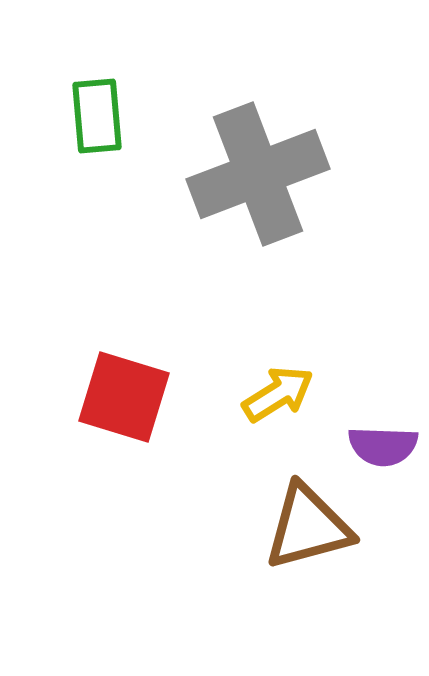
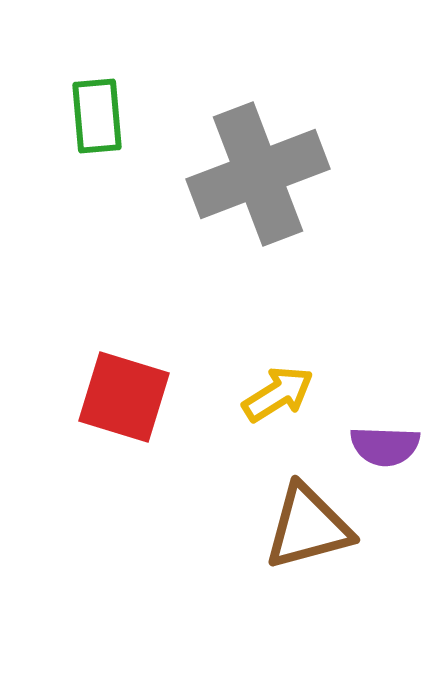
purple semicircle: moved 2 px right
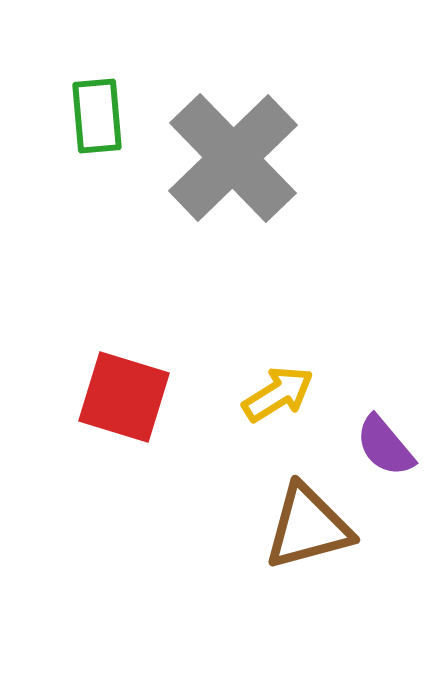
gray cross: moved 25 px left, 16 px up; rotated 23 degrees counterclockwise
purple semicircle: rotated 48 degrees clockwise
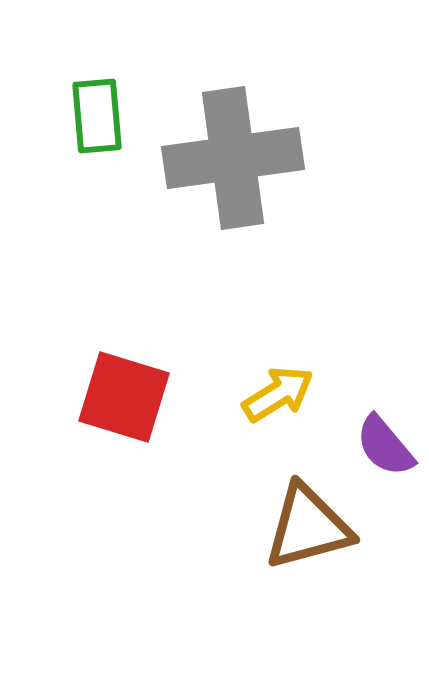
gray cross: rotated 36 degrees clockwise
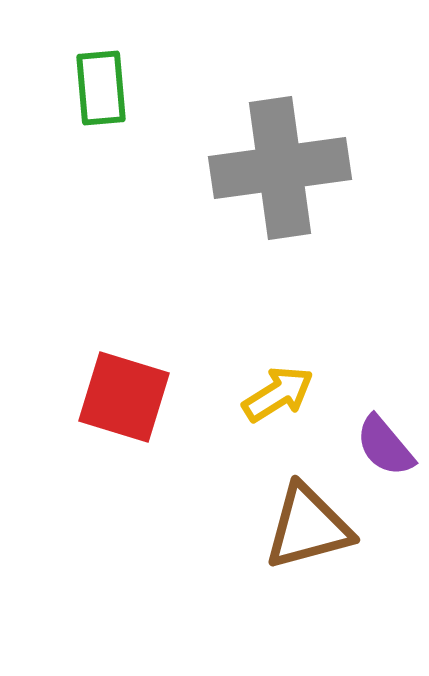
green rectangle: moved 4 px right, 28 px up
gray cross: moved 47 px right, 10 px down
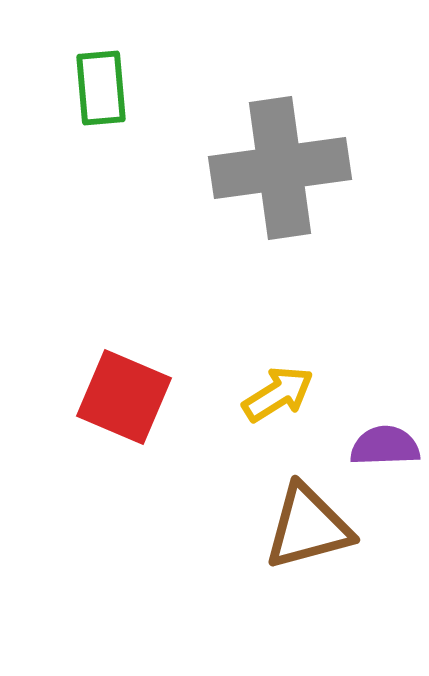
red square: rotated 6 degrees clockwise
purple semicircle: rotated 128 degrees clockwise
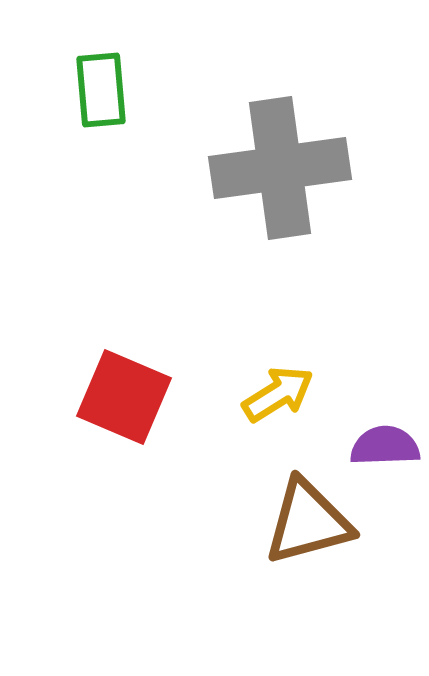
green rectangle: moved 2 px down
brown triangle: moved 5 px up
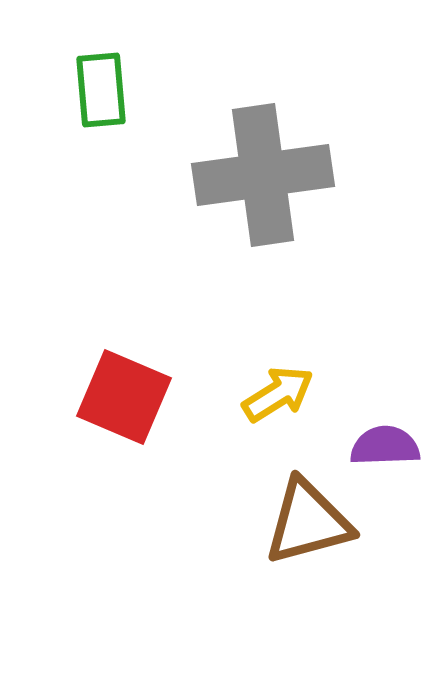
gray cross: moved 17 px left, 7 px down
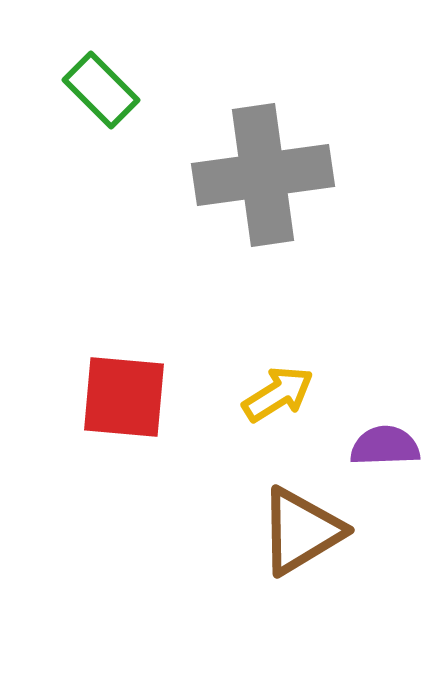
green rectangle: rotated 40 degrees counterclockwise
red square: rotated 18 degrees counterclockwise
brown triangle: moved 7 px left, 9 px down; rotated 16 degrees counterclockwise
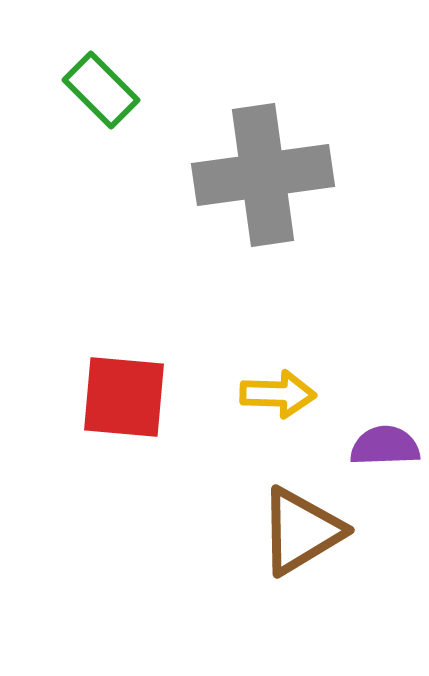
yellow arrow: rotated 34 degrees clockwise
